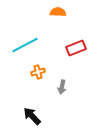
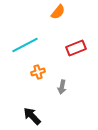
orange semicircle: rotated 126 degrees clockwise
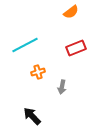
orange semicircle: moved 13 px right; rotated 14 degrees clockwise
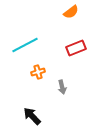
gray arrow: rotated 24 degrees counterclockwise
